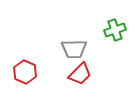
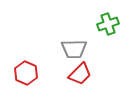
green cross: moved 7 px left, 6 px up
red hexagon: moved 1 px right, 1 px down
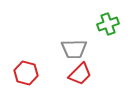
red hexagon: rotated 10 degrees counterclockwise
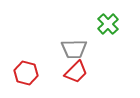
green cross: rotated 25 degrees counterclockwise
red trapezoid: moved 4 px left, 2 px up
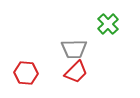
red hexagon: rotated 10 degrees counterclockwise
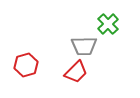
gray trapezoid: moved 10 px right, 3 px up
red hexagon: moved 8 px up; rotated 20 degrees counterclockwise
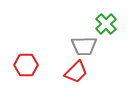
green cross: moved 2 px left
red hexagon: rotated 15 degrees clockwise
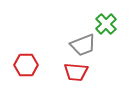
gray trapezoid: moved 1 px left, 1 px up; rotated 20 degrees counterclockwise
red trapezoid: rotated 50 degrees clockwise
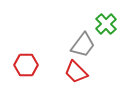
gray trapezoid: rotated 32 degrees counterclockwise
red trapezoid: rotated 40 degrees clockwise
